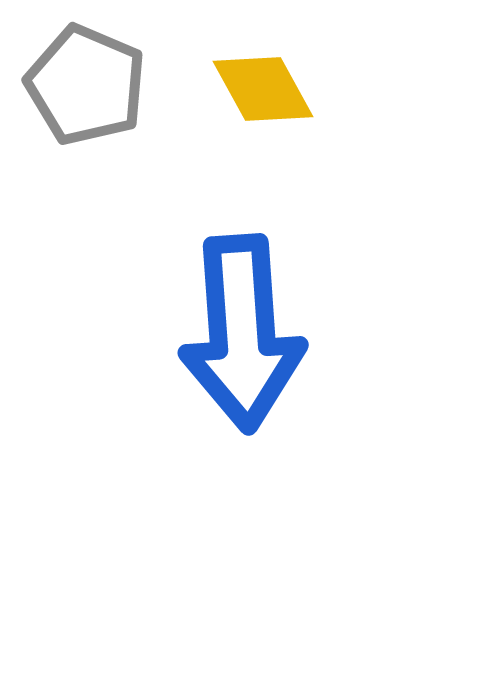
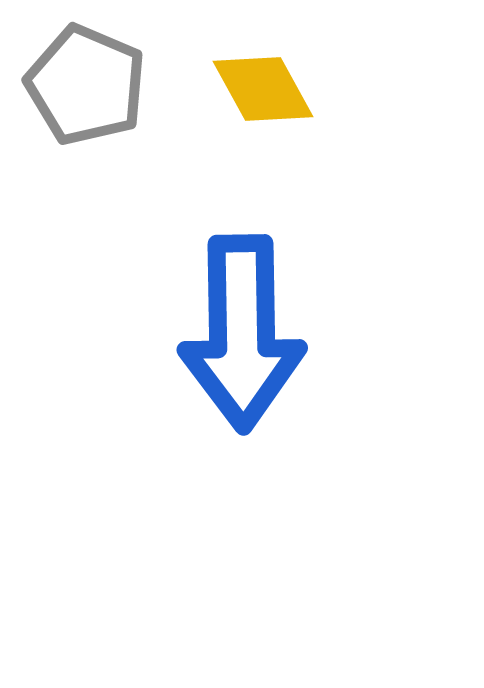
blue arrow: rotated 3 degrees clockwise
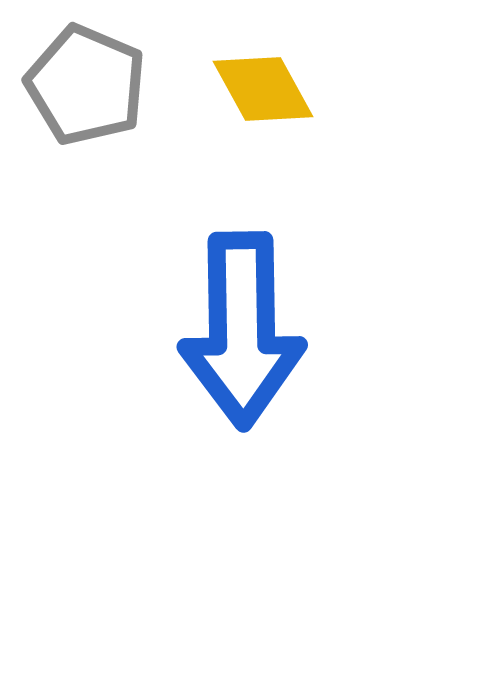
blue arrow: moved 3 px up
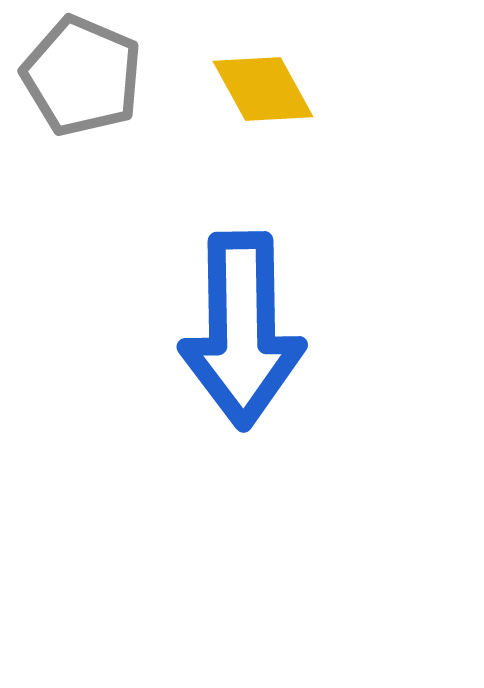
gray pentagon: moved 4 px left, 9 px up
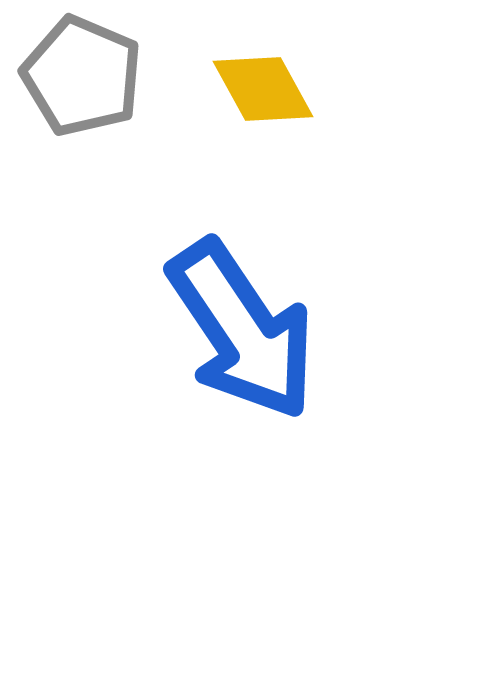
blue arrow: rotated 33 degrees counterclockwise
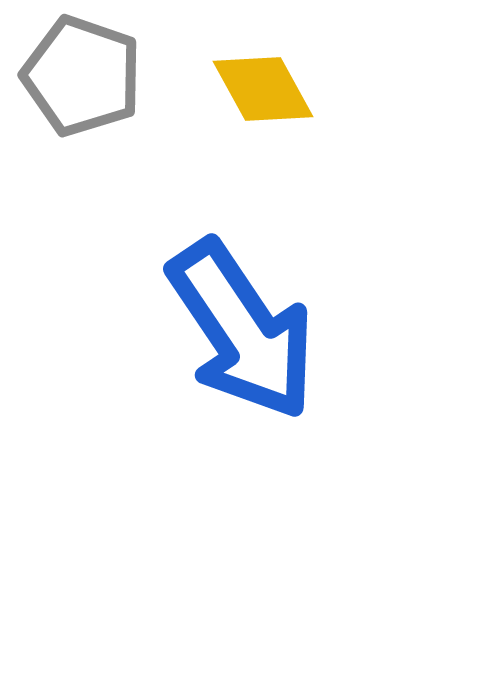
gray pentagon: rotated 4 degrees counterclockwise
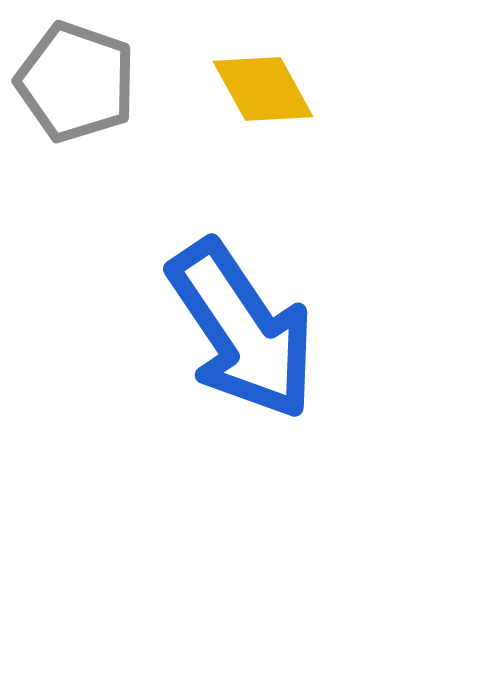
gray pentagon: moved 6 px left, 6 px down
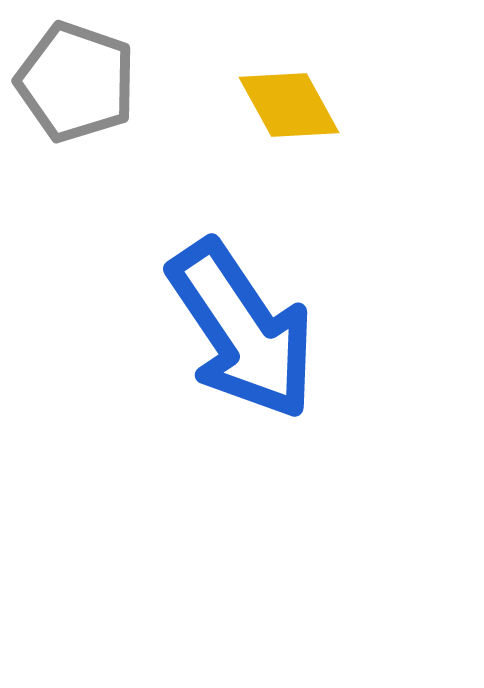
yellow diamond: moved 26 px right, 16 px down
